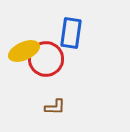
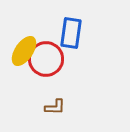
yellow ellipse: rotated 32 degrees counterclockwise
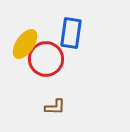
yellow ellipse: moved 1 px right, 7 px up
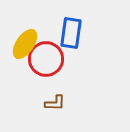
brown L-shape: moved 4 px up
